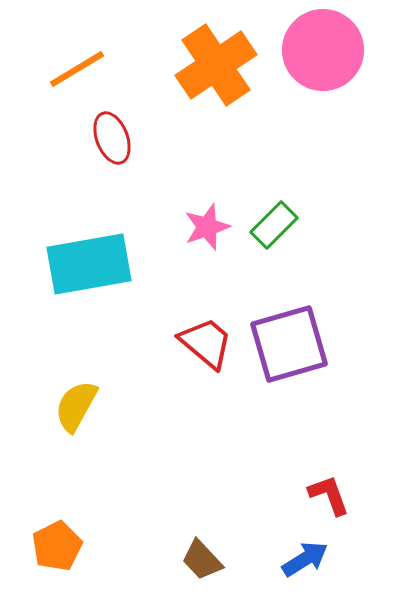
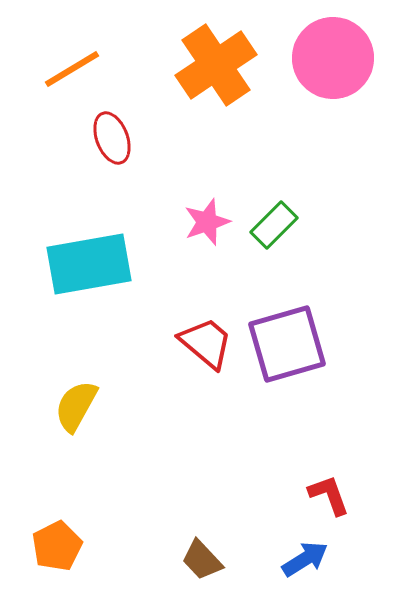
pink circle: moved 10 px right, 8 px down
orange line: moved 5 px left
pink star: moved 5 px up
purple square: moved 2 px left
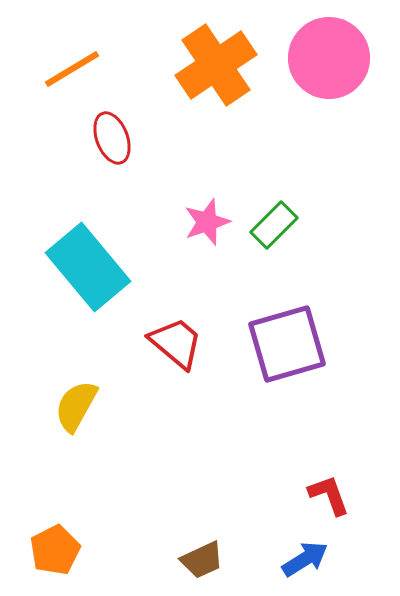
pink circle: moved 4 px left
cyan rectangle: moved 1 px left, 3 px down; rotated 60 degrees clockwise
red trapezoid: moved 30 px left
orange pentagon: moved 2 px left, 4 px down
brown trapezoid: rotated 72 degrees counterclockwise
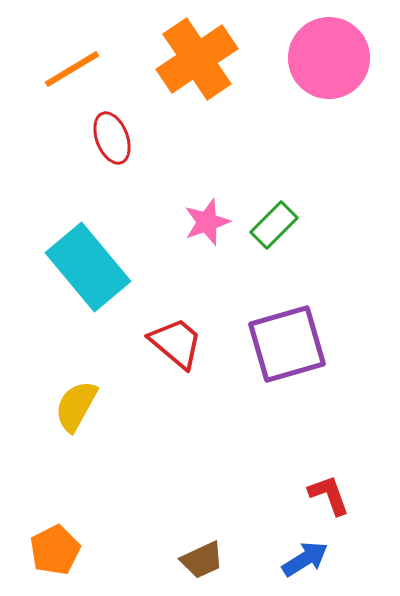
orange cross: moved 19 px left, 6 px up
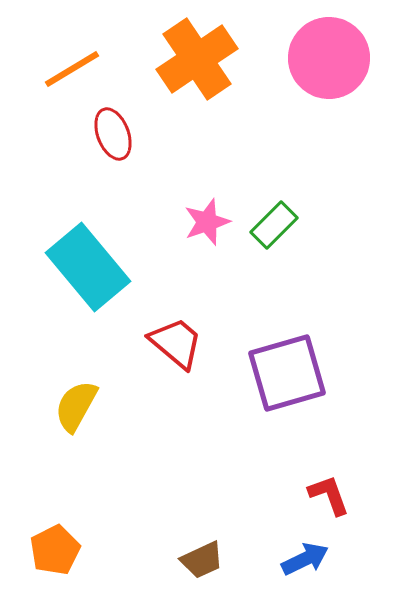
red ellipse: moved 1 px right, 4 px up
purple square: moved 29 px down
blue arrow: rotated 6 degrees clockwise
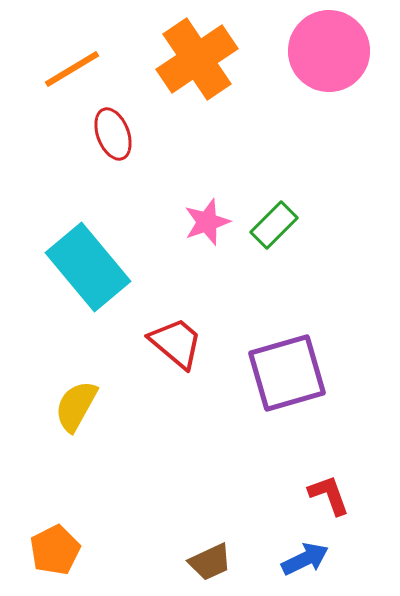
pink circle: moved 7 px up
brown trapezoid: moved 8 px right, 2 px down
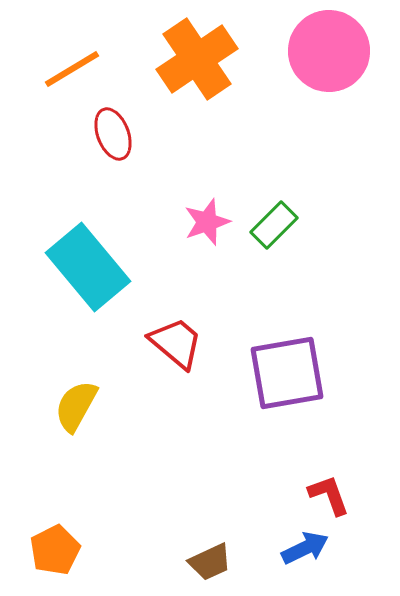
purple square: rotated 6 degrees clockwise
blue arrow: moved 11 px up
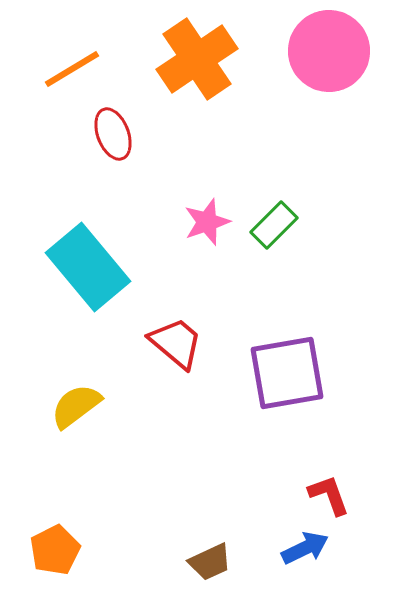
yellow semicircle: rotated 24 degrees clockwise
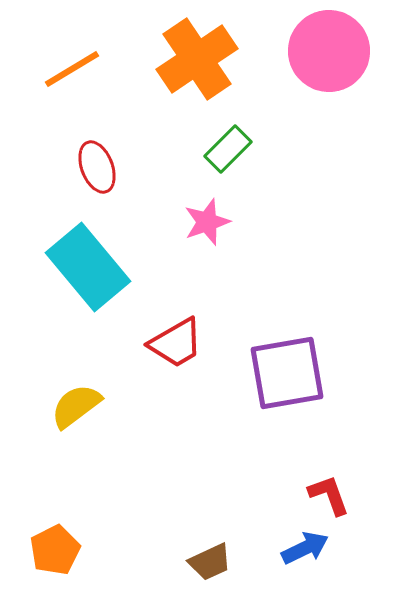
red ellipse: moved 16 px left, 33 px down
green rectangle: moved 46 px left, 76 px up
red trapezoid: rotated 110 degrees clockwise
